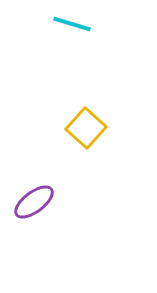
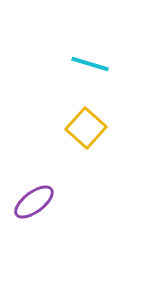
cyan line: moved 18 px right, 40 px down
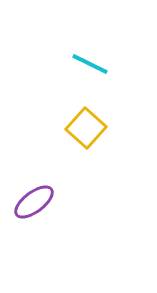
cyan line: rotated 9 degrees clockwise
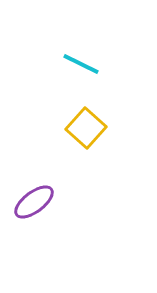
cyan line: moved 9 px left
